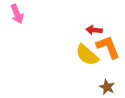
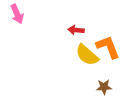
red arrow: moved 18 px left
brown star: moved 3 px left; rotated 28 degrees counterclockwise
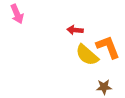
red arrow: moved 1 px left
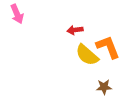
red arrow: rotated 14 degrees counterclockwise
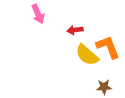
pink arrow: moved 21 px right
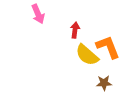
red arrow: rotated 105 degrees clockwise
brown star: moved 4 px up
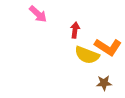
pink arrow: rotated 24 degrees counterclockwise
orange L-shape: rotated 144 degrees clockwise
yellow semicircle: rotated 20 degrees counterclockwise
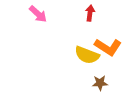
red arrow: moved 15 px right, 17 px up
brown star: moved 4 px left
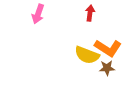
pink arrow: rotated 66 degrees clockwise
orange L-shape: moved 1 px down
brown star: moved 7 px right, 15 px up
